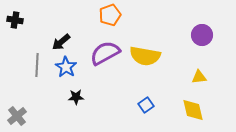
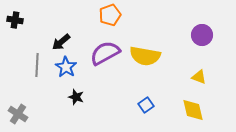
yellow triangle: rotated 28 degrees clockwise
black star: rotated 21 degrees clockwise
gray cross: moved 1 px right, 2 px up; rotated 18 degrees counterclockwise
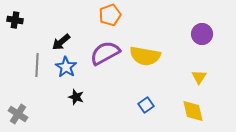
purple circle: moved 1 px up
yellow triangle: rotated 42 degrees clockwise
yellow diamond: moved 1 px down
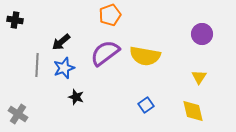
purple semicircle: rotated 8 degrees counterclockwise
blue star: moved 2 px left, 1 px down; rotated 20 degrees clockwise
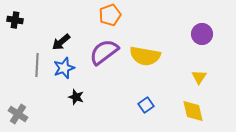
purple semicircle: moved 1 px left, 1 px up
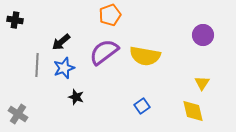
purple circle: moved 1 px right, 1 px down
yellow triangle: moved 3 px right, 6 px down
blue square: moved 4 px left, 1 px down
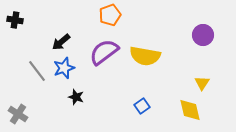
gray line: moved 6 px down; rotated 40 degrees counterclockwise
yellow diamond: moved 3 px left, 1 px up
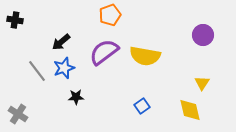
black star: rotated 21 degrees counterclockwise
